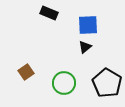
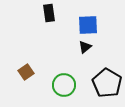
black rectangle: rotated 60 degrees clockwise
green circle: moved 2 px down
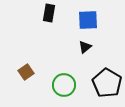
black rectangle: rotated 18 degrees clockwise
blue square: moved 5 px up
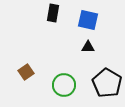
black rectangle: moved 4 px right
blue square: rotated 15 degrees clockwise
black triangle: moved 3 px right; rotated 40 degrees clockwise
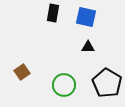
blue square: moved 2 px left, 3 px up
brown square: moved 4 px left
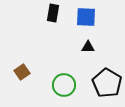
blue square: rotated 10 degrees counterclockwise
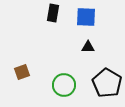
brown square: rotated 14 degrees clockwise
